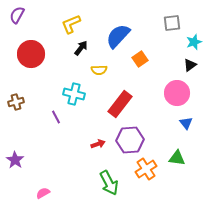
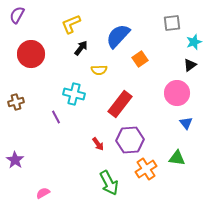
red arrow: rotated 72 degrees clockwise
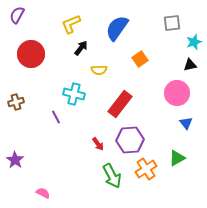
blue semicircle: moved 1 px left, 8 px up; rotated 8 degrees counterclockwise
black triangle: rotated 24 degrees clockwise
green triangle: rotated 36 degrees counterclockwise
green arrow: moved 3 px right, 7 px up
pink semicircle: rotated 56 degrees clockwise
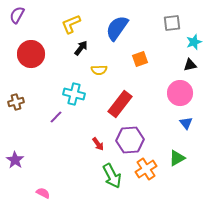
orange square: rotated 14 degrees clockwise
pink circle: moved 3 px right
purple line: rotated 72 degrees clockwise
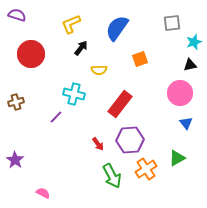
purple semicircle: rotated 78 degrees clockwise
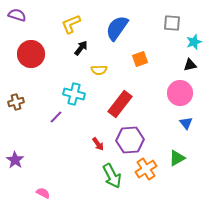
gray square: rotated 12 degrees clockwise
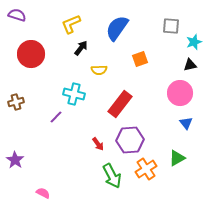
gray square: moved 1 px left, 3 px down
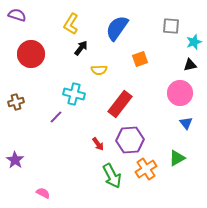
yellow L-shape: rotated 35 degrees counterclockwise
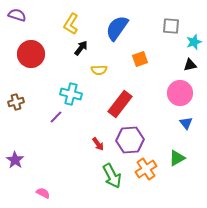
cyan cross: moved 3 px left
